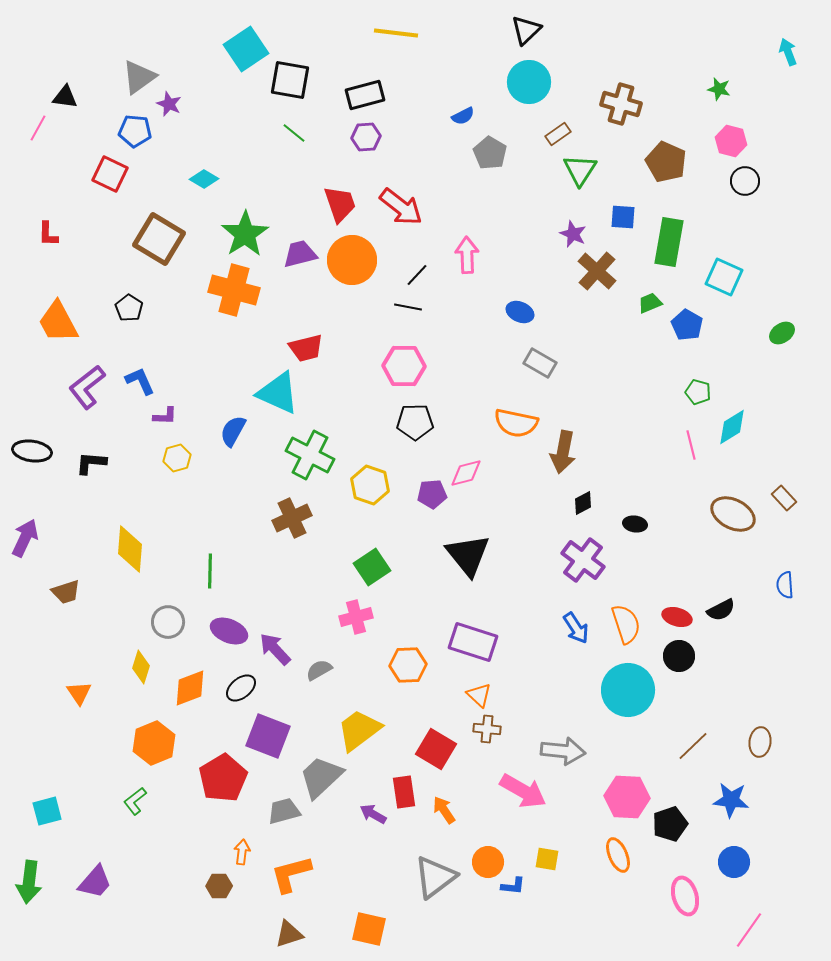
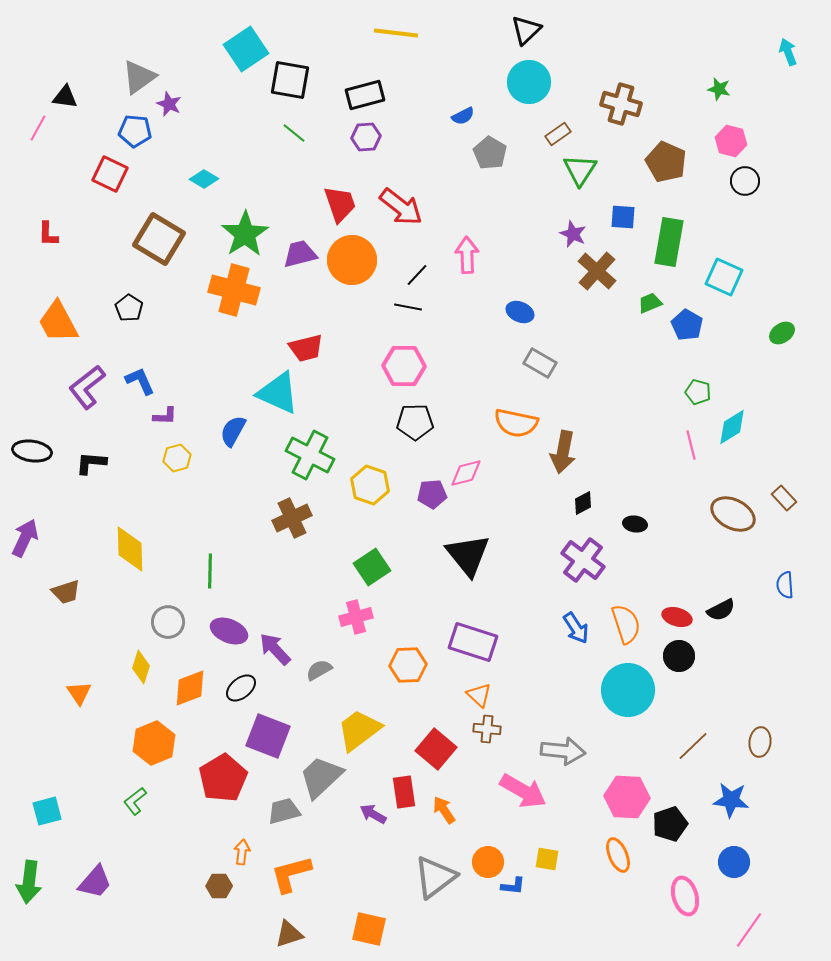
yellow diamond at (130, 549): rotated 6 degrees counterclockwise
red square at (436, 749): rotated 9 degrees clockwise
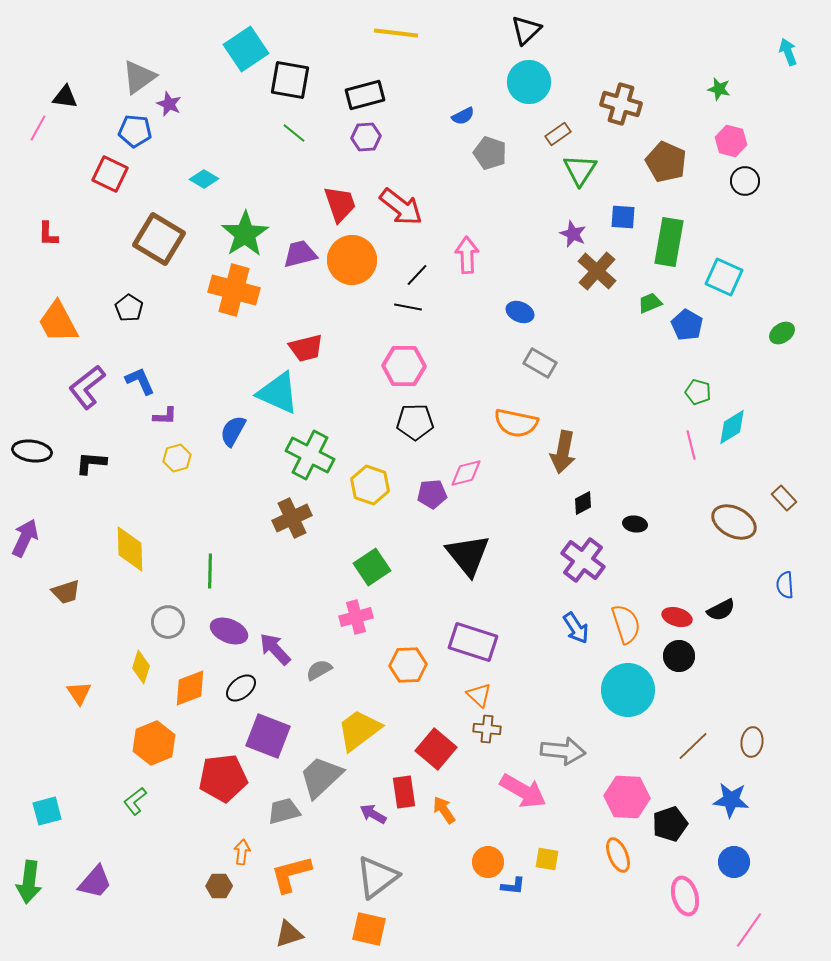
gray pentagon at (490, 153): rotated 12 degrees counterclockwise
brown ellipse at (733, 514): moved 1 px right, 8 px down
brown ellipse at (760, 742): moved 8 px left
red pentagon at (223, 778): rotated 24 degrees clockwise
gray triangle at (435, 877): moved 58 px left
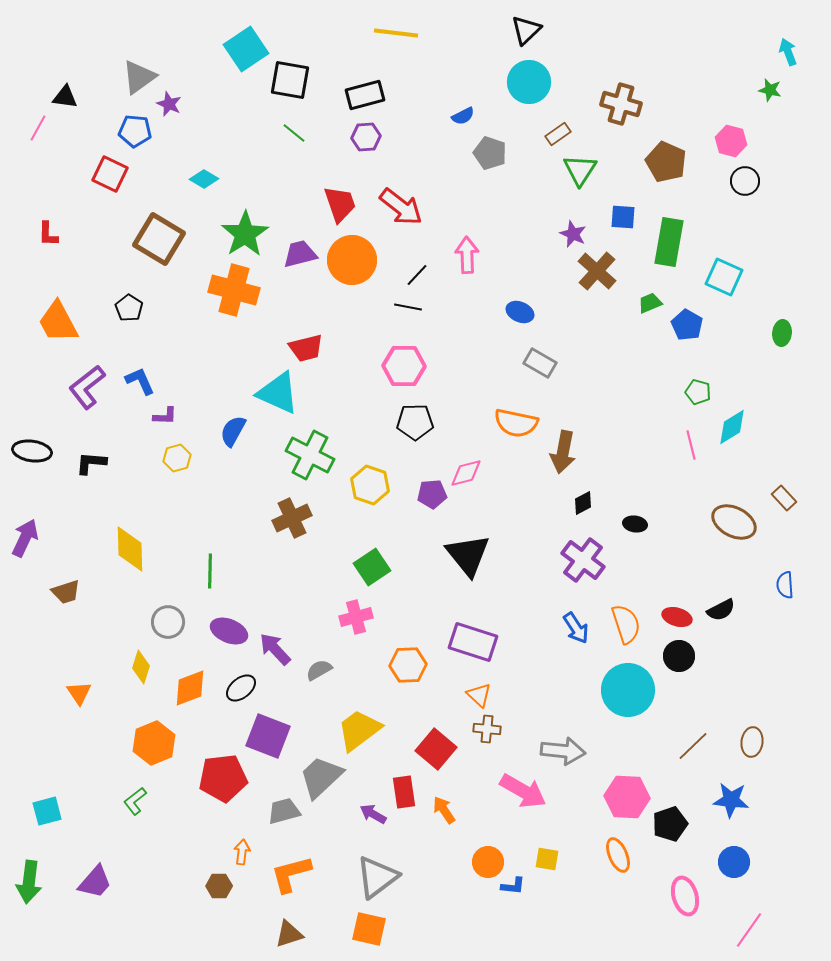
green star at (719, 89): moved 51 px right, 1 px down
green ellipse at (782, 333): rotated 50 degrees counterclockwise
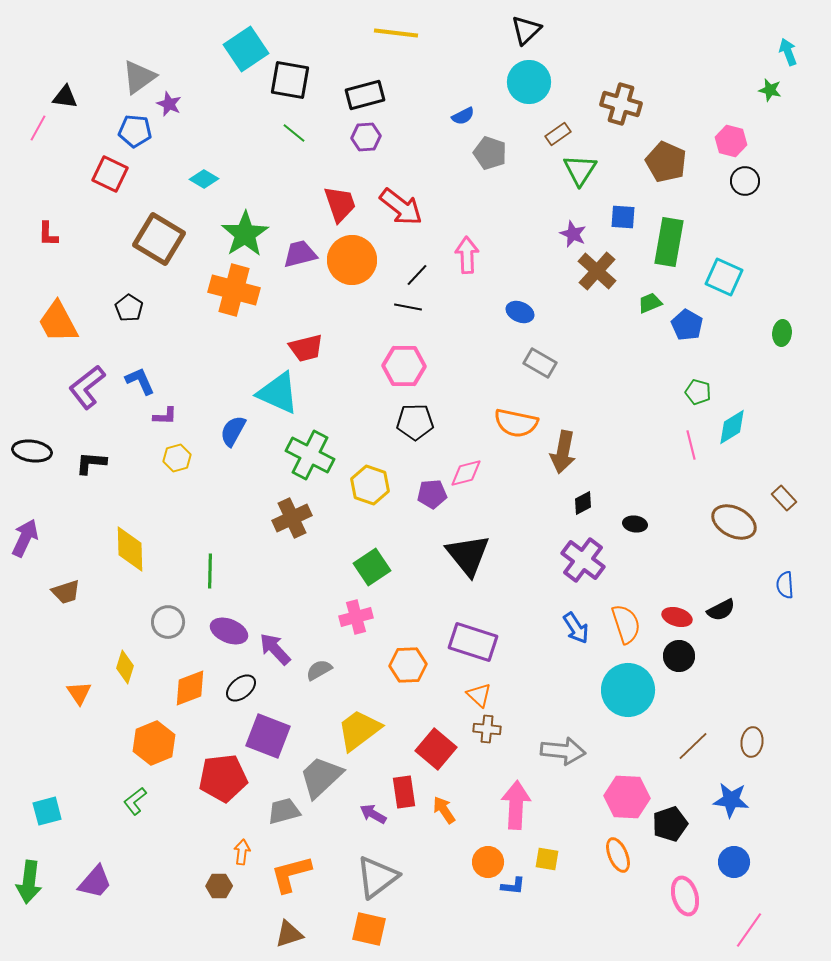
yellow diamond at (141, 667): moved 16 px left
pink arrow at (523, 791): moved 7 px left, 14 px down; rotated 117 degrees counterclockwise
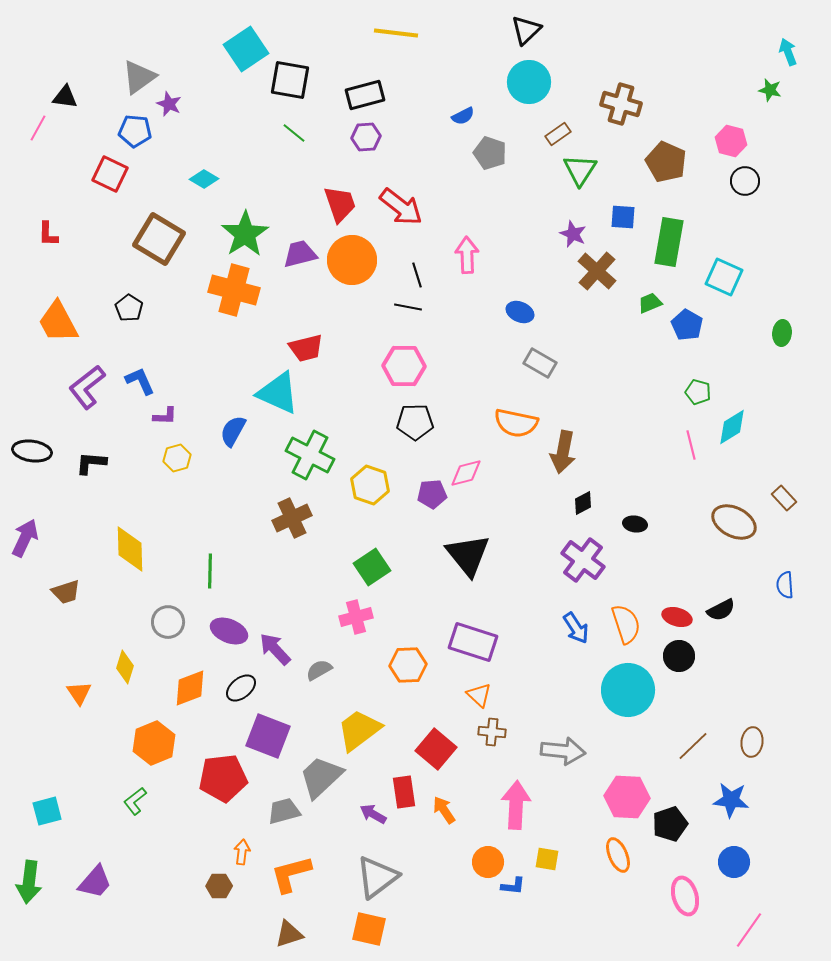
black line at (417, 275): rotated 60 degrees counterclockwise
brown cross at (487, 729): moved 5 px right, 3 px down
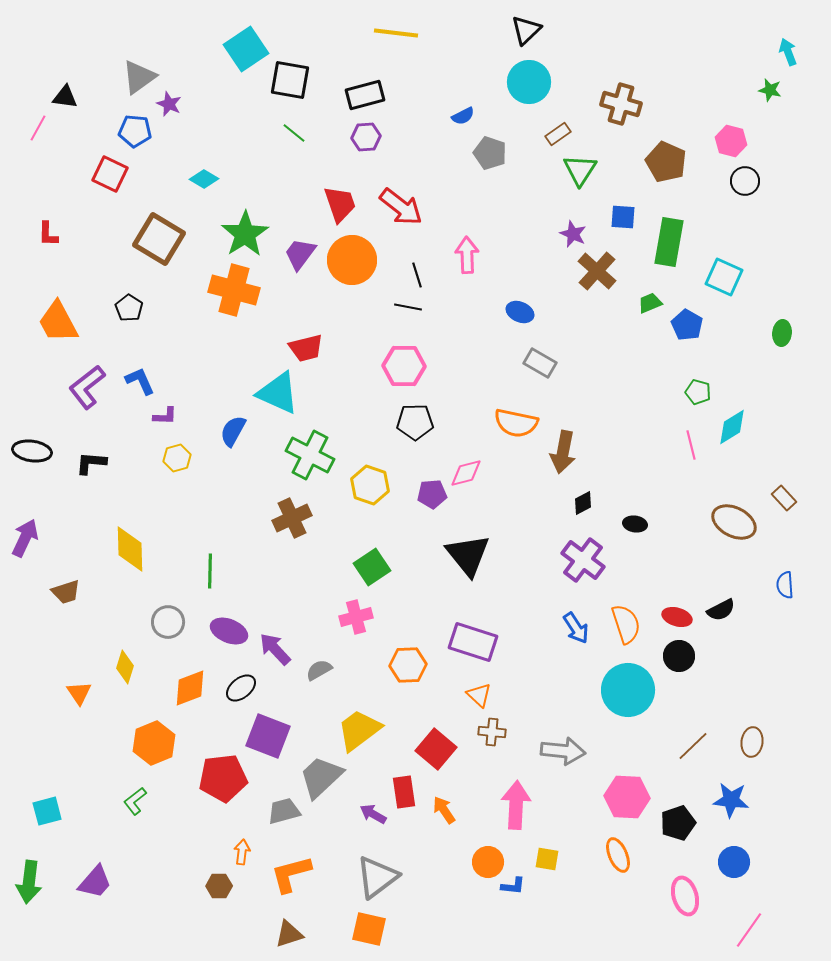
purple trapezoid at (300, 254): rotated 39 degrees counterclockwise
black pentagon at (670, 824): moved 8 px right, 1 px up
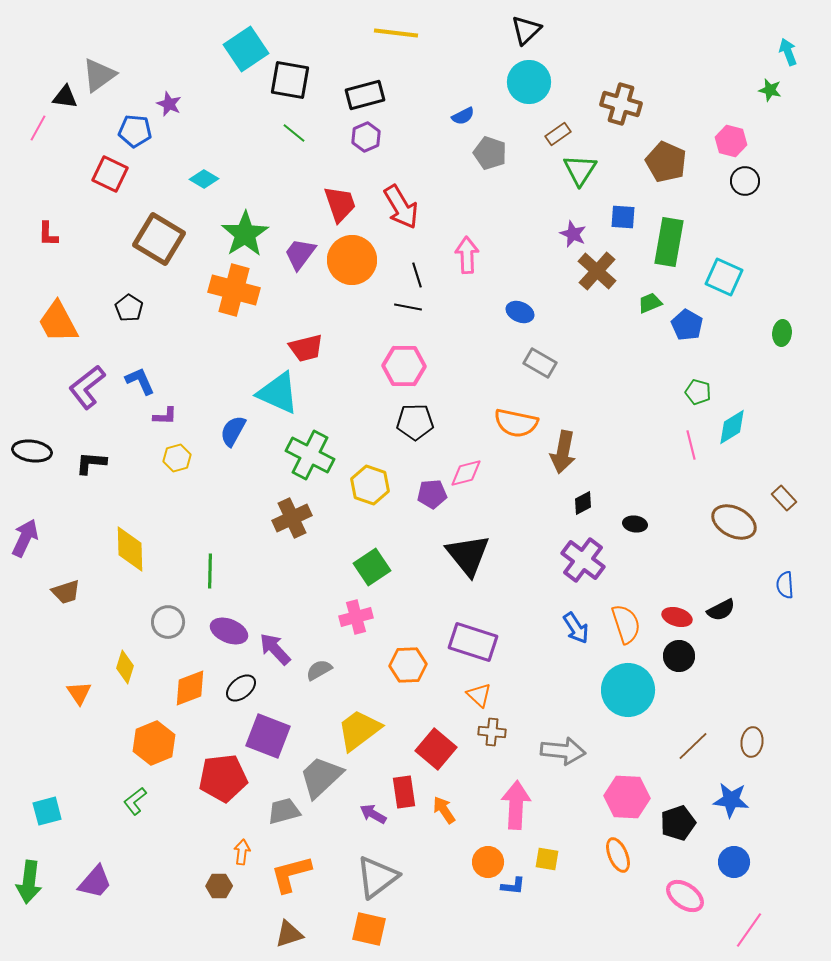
gray triangle at (139, 77): moved 40 px left, 2 px up
purple hexagon at (366, 137): rotated 20 degrees counterclockwise
red arrow at (401, 207): rotated 21 degrees clockwise
pink ellipse at (685, 896): rotated 39 degrees counterclockwise
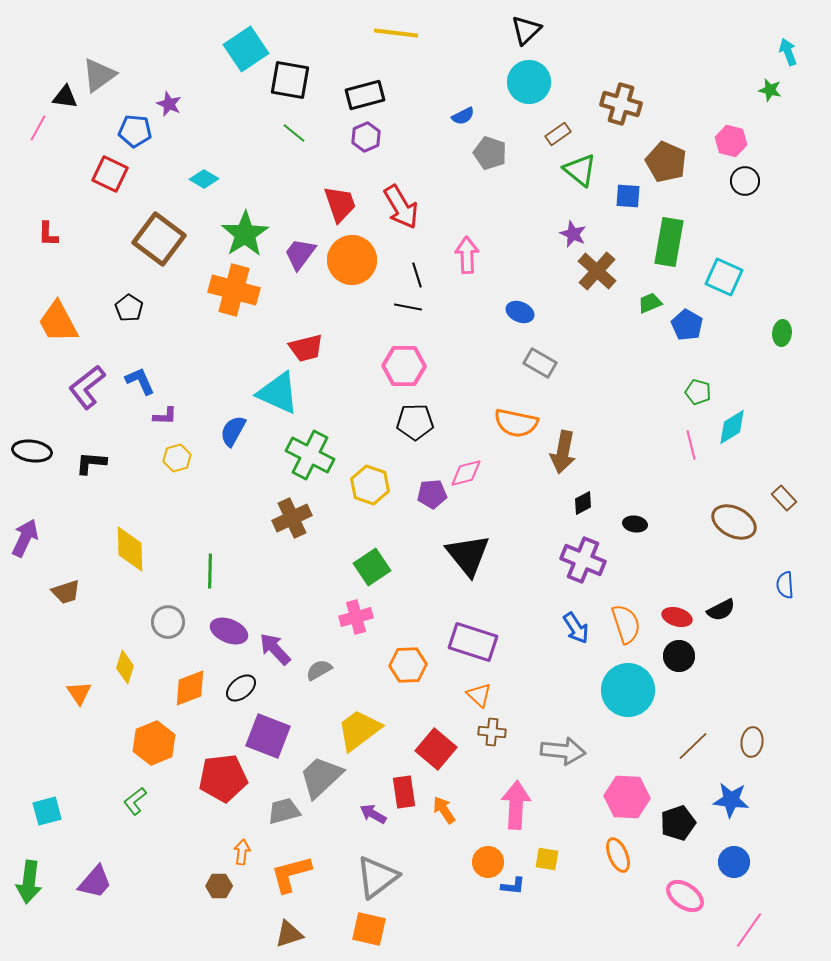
green triangle at (580, 170): rotated 24 degrees counterclockwise
blue square at (623, 217): moved 5 px right, 21 px up
brown square at (159, 239): rotated 6 degrees clockwise
purple cross at (583, 560): rotated 15 degrees counterclockwise
